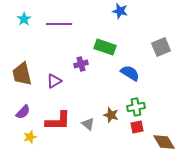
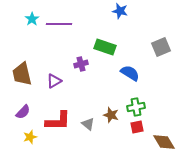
cyan star: moved 8 px right
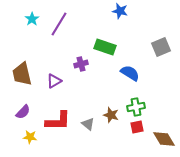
purple line: rotated 60 degrees counterclockwise
yellow star: rotated 24 degrees clockwise
brown diamond: moved 3 px up
